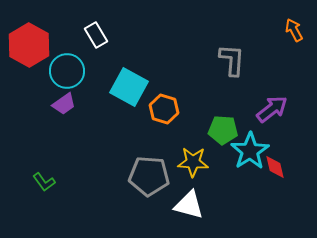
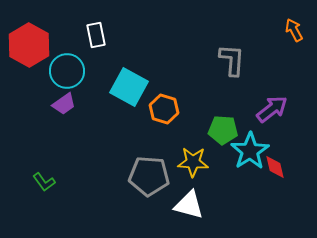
white rectangle: rotated 20 degrees clockwise
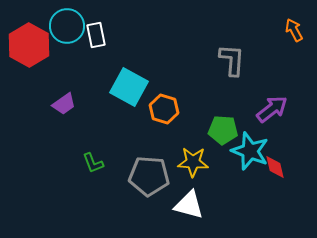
cyan circle: moved 45 px up
cyan star: rotated 18 degrees counterclockwise
green L-shape: moved 49 px right, 19 px up; rotated 15 degrees clockwise
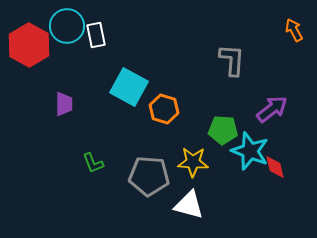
purple trapezoid: rotated 55 degrees counterclockwise
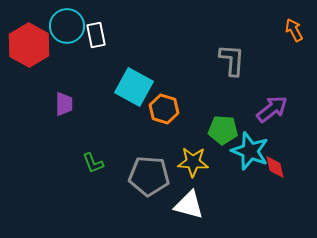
cyan square: moved 5 px right
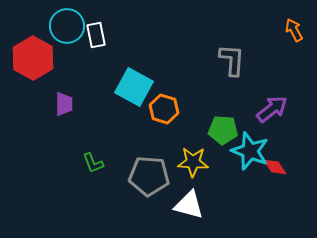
red hexagon: moved 4 px right, 13 px down
red diamond: rotated 20 degrees counterclockwise
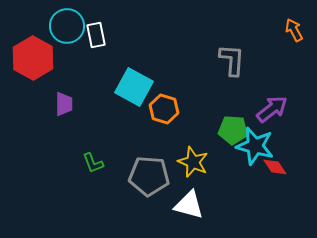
green pentagon: moved 10 px right
cyan star: moved 5 px right, 5 px up; rotated 6 degrees counterclockwise
yellow star: rotated 20 degrees clockwise
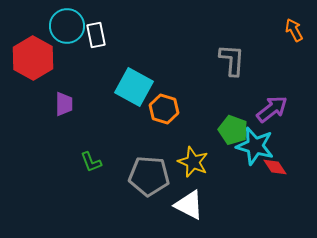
green pentagon: rotated 16 degrees clockwise
green L-shape: moved 2 px left, 1 px up
white triangle: rotated 12 degrees clockwise
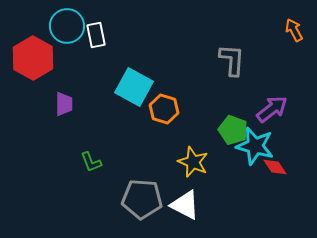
gray pentagon: moved 7 px left, 23 px down
white triangle: moved 4 px left
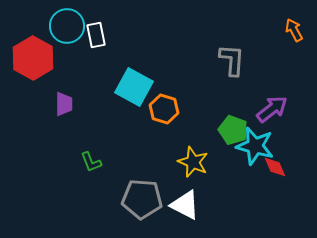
red diamond: rotated 10 degrees clockwise
